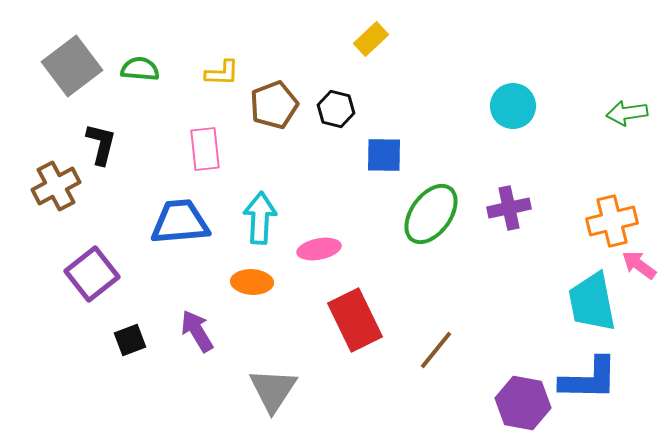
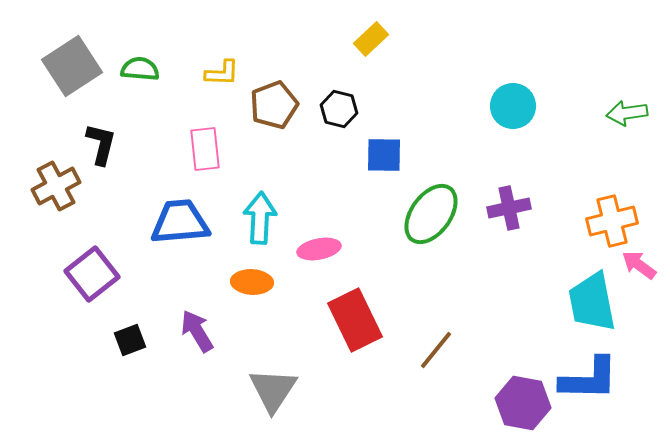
gray square: rotated 4 degrees clockwise
black hexagon: moved 3 px right
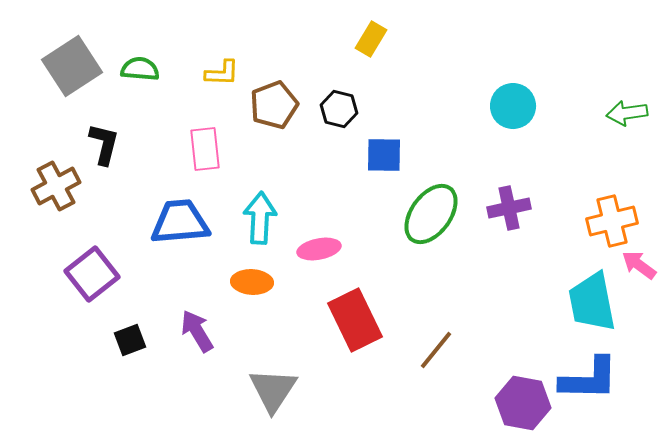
yellow rectangle: rotated 16 degrees counterclockwise
black L-shape: moved 3 px right
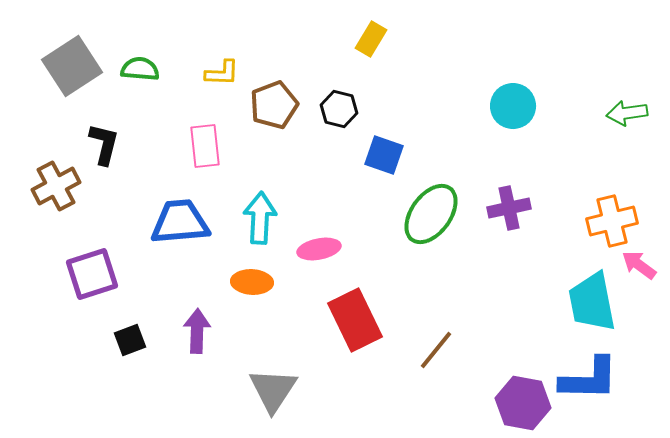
pink rectangle: moved 3 px up
blue square: rotated 18 degrees clockwise
purple square: rotated 20 degrees clockwise
purple arrow: rotated 33 degrees clockwise
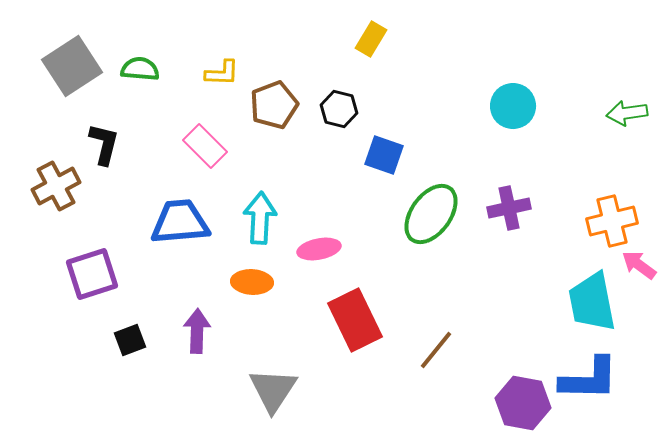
pink rectangle: rotated 39 degrees counterclockwise
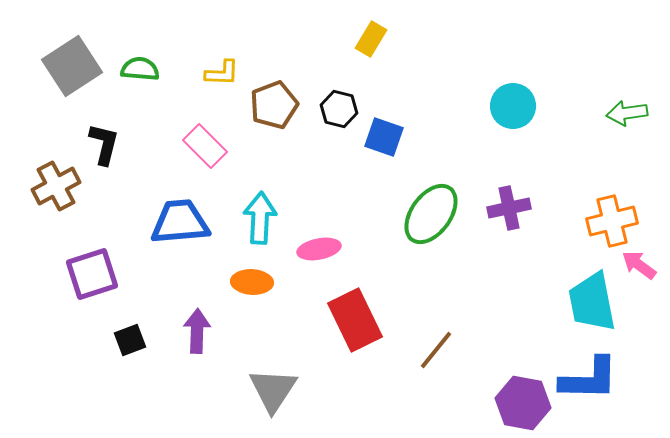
blue square: moved 18 px up
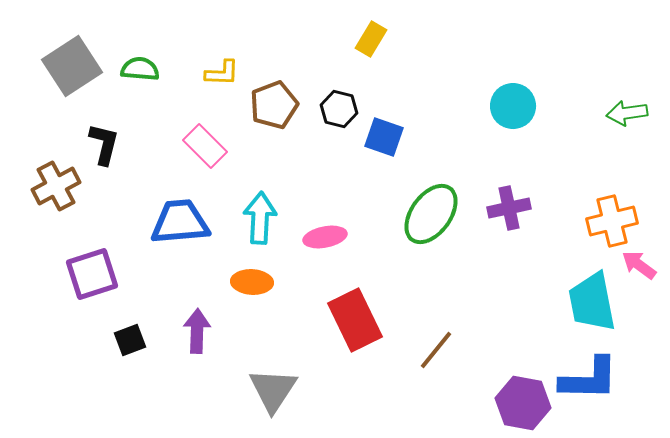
pink ellipse: moved 6 px right, 12 px up
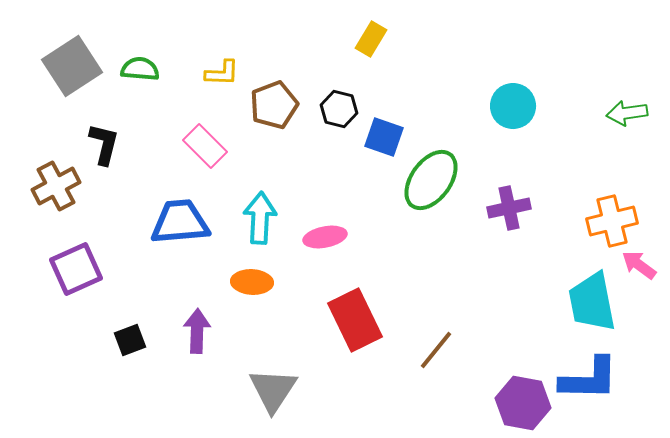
green ellipse: moved 34 px up
purple square: moved 16 px left, 5 px up; rotated 6 degrees counterclockwise
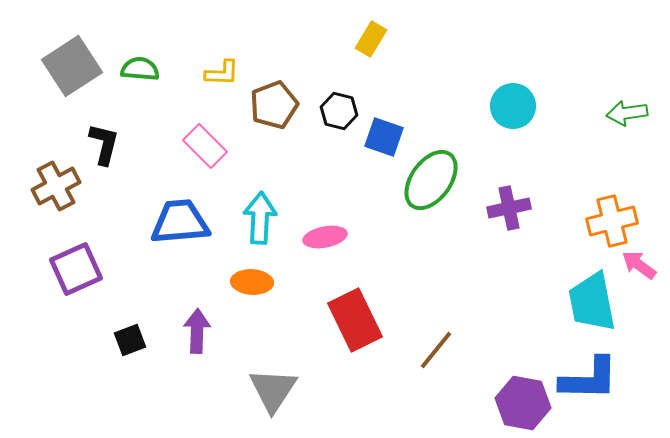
black hexagon: moved 2 px down
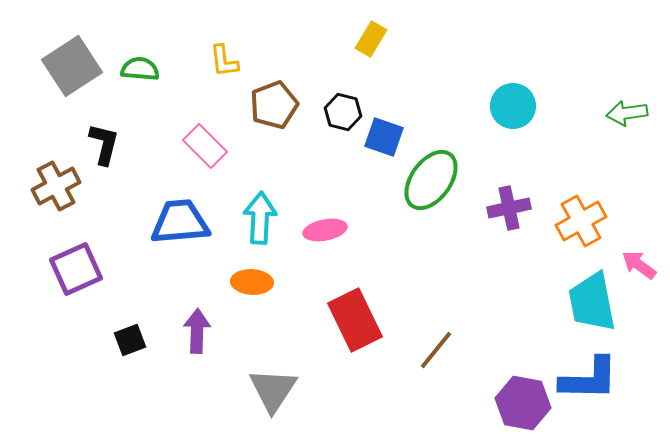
yellow L-shape: moved 2 px right, 12 px up; rotated 81 degrees clockwise
black hexagon: moved 4 px right, 1 px down
orange cross: moved 31 px left; rotated 15 degrees counterclockwise
pink ellipse: moved 7 px up
